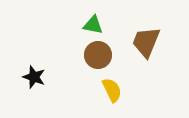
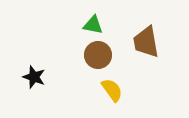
brown trapezoid: rotated 32 degrees counterclockwise
yellow semicircle: rotated 10 degrees counterclockwise
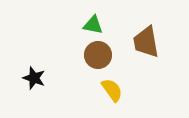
black star: moved 1 px down
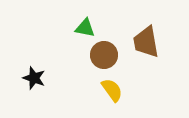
green triangle: moved 8 px left, 3 px down
brown circle: moved 6 px right
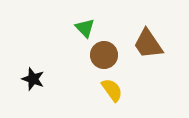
green triangle: rotated 35 degrees clockwise
brown trapezoid: moved 2 px right, 2 px down; rotated 24 degrees counterclockwise
black star: moved 1 px left, 1 px down
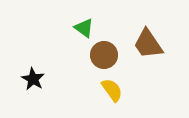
green triangle: moved 1 px left; rotated 10 degrees counterclockwise
black star: rotated 10 degrees clockwise
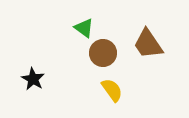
brown circle: moved 1 px left, 2 px up
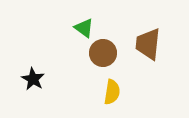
brown trapezoid: rotated 40 degrees clockwise
yellow semicircle: moved 2 px down; rotated 45 degrees clockwise
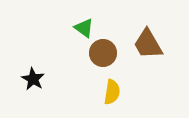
brown trapezoid: rotated 36 degrees counterclockwise
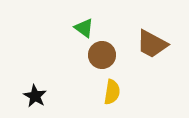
brown trapezoid: moved 4 px right; rotated 32 degrees counterclockwise
brown circle: moved 1 px left, 2 px down
black star: moved 2 px right, 17 px down
